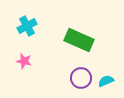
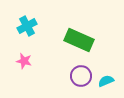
purple circle: moved 2 px up
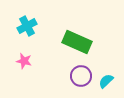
green rectangle: moved 2 px left, 2 px down
cyan semicircle: rotated 21 degrees counterclockwise
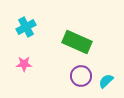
cyan cross: moved 1 px left, 1 px down
pink star: moved 3 px down; rotated 14 degrees counterclockwise
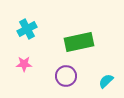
cyan cross: moved 1 px right, 2 px down
green rectangle: moved 2 px right; rotated 36 degrees counterclockwise
purple circle: moved 15 px left
